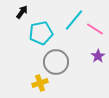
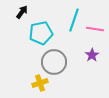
cyan line: rotated 20 degrees counterclockwise
pink line: rotated 24 degrees counterclockwise
purple star: moved 6 px left, 1 px up
gray circle: moved 2 px left
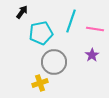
cyan line: moved 3 px left, 1 px down
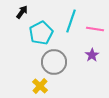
cyan pentagon: rotated 15 degrees counterclockwise
yellow cross: moved 3 px down; rotated 28 degrees counterclockwise
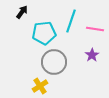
cyan pentagon: moved 3 px right; rotated 20 degrees clockwise
yellow cross: rotated 14 degrees clockwise
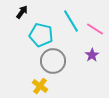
cyan line: rotated 50 degrees counterclockwise
pink line: rotated 24 degrees clockwise
cyan pentagon: moved 3 px left, 2 px down; rotated 20 degrees clockwise
gray circle: moved 1 px left, 1 px up
yellow cross: rotated 21 degrees counterclockwise
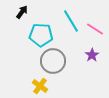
cyan pentagon: rotated 10 degrees counterclockwise
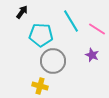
pink line: moved 2 px right
purple star: rotated 16 degrees counterclockwise
yellow cross: rotated 21 degrees counterclockwise
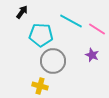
cyan line: rotated 30 degrees counterclockwise
